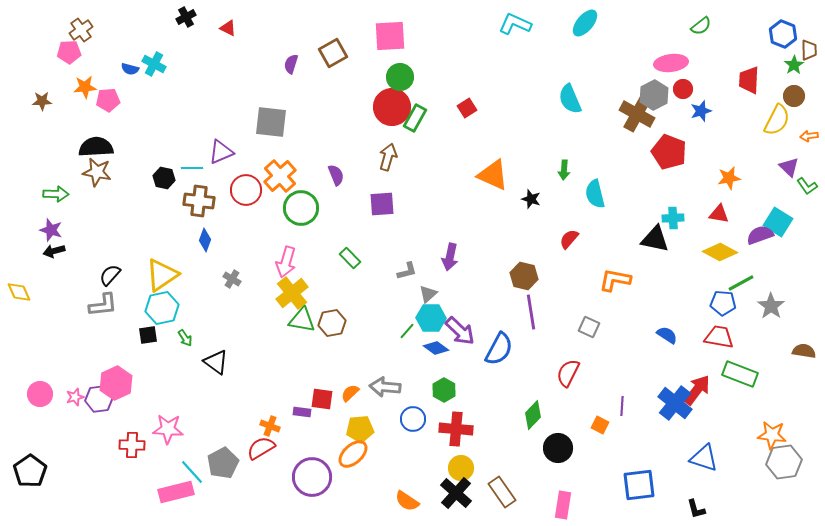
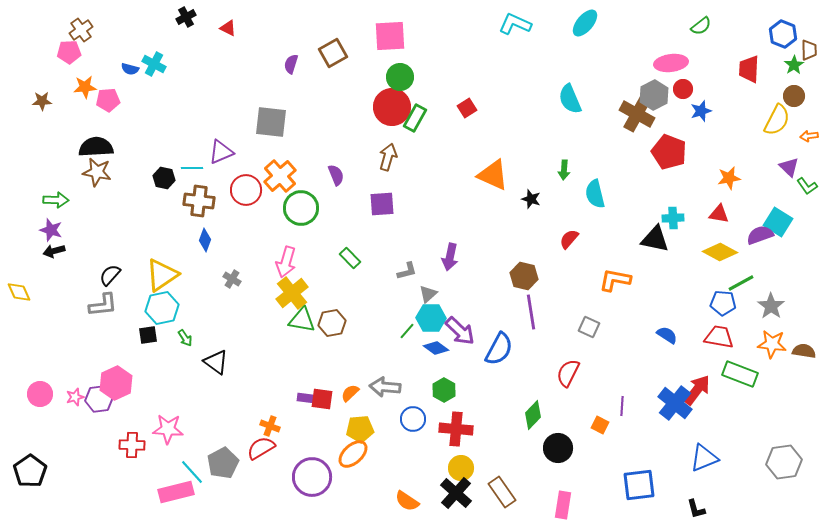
red trapezoid at (749, 80): moved 11 px up
green arrow at (56, 194): moved 6 px down
purple rectangle at (302, 412): moved 4 px right, 14 px up
orange star at (772, 435): moved 91 px up
blue triangle at (704, 458): rotated 40 degrees counterclockwise
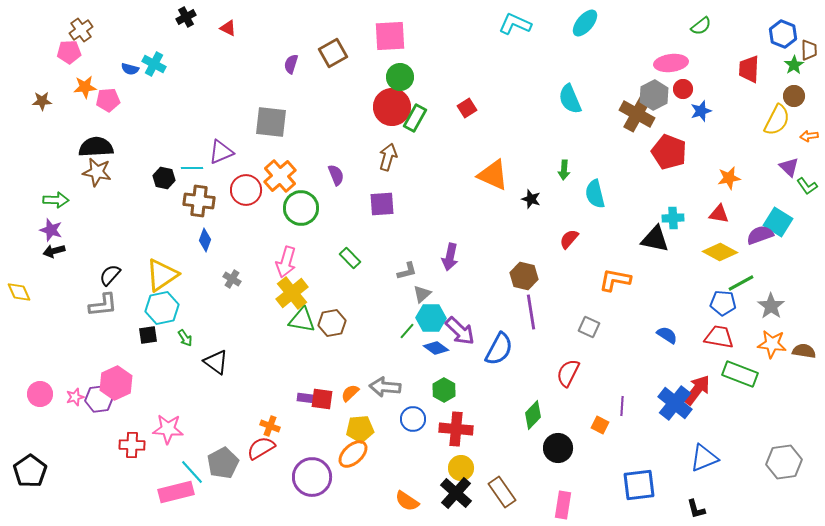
gray triangle at (428, 294): moved 6 px left
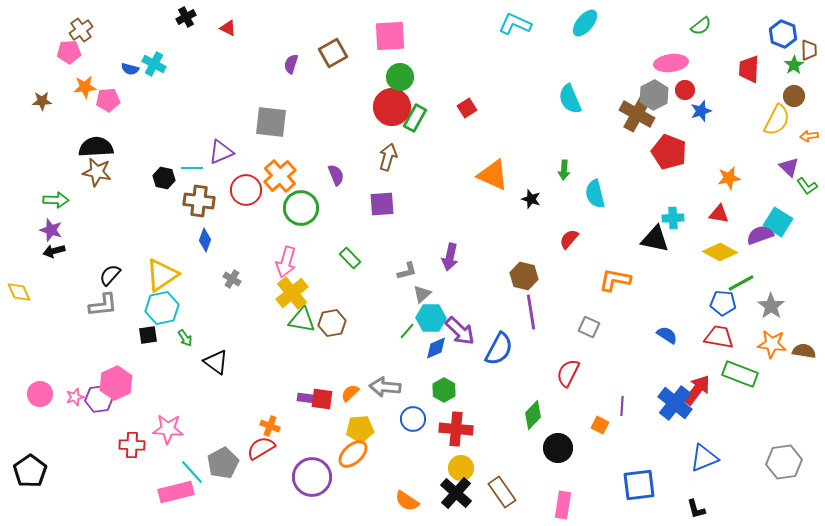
red circle at (683, 89): moved 2 px right, 1 px down
blue diamond at (436, 348): rotated 60 degrees counterclockwise
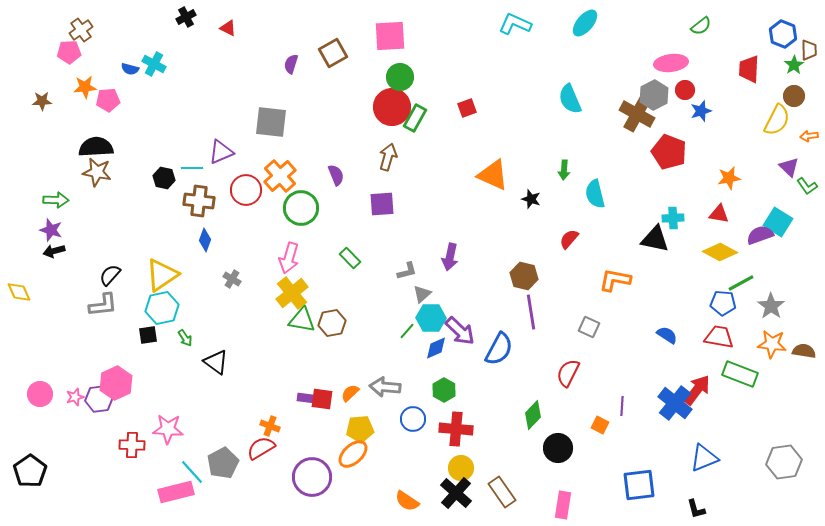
red square at (467, 108): rotated 12 degrees clockwise
pink arrow at (286, 262): moved 3 px right, 4 px up
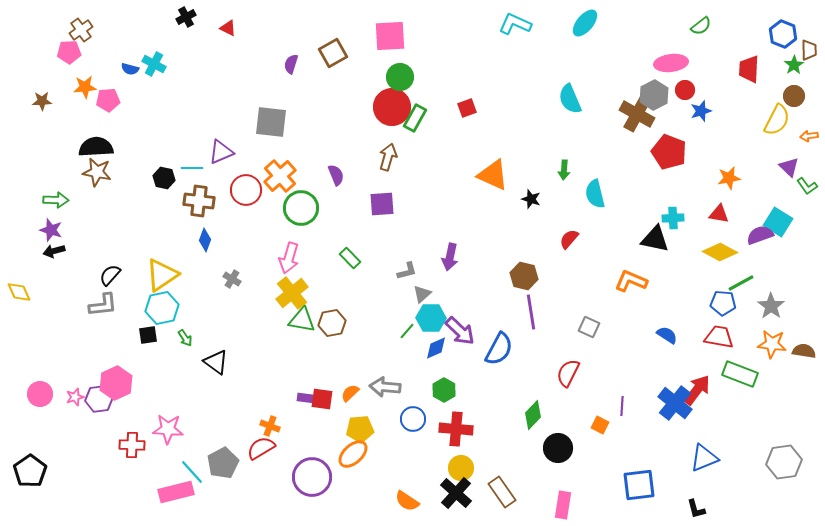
orange L-shape at (615, 280): moved 16 px right, 1 px down; rotated 12 degrees clockwise
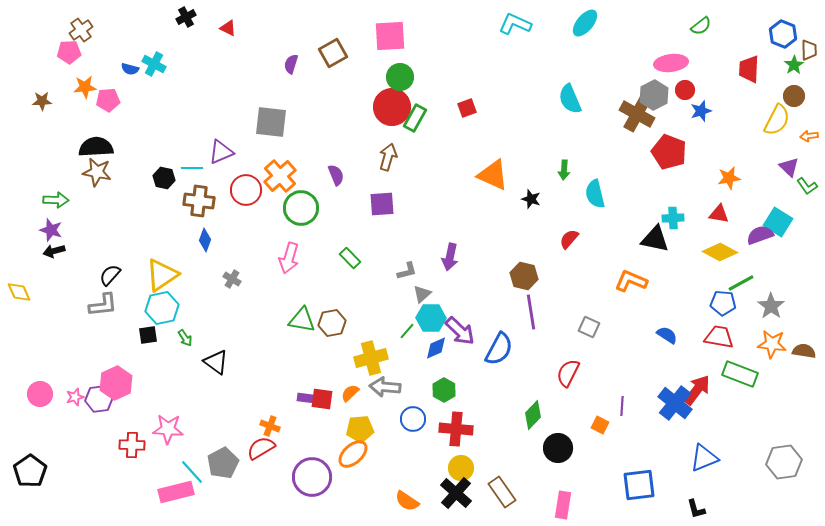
yellow cross at (292, 293): moved 79 px right, 65 px down; rotated 24 degrees clockwise
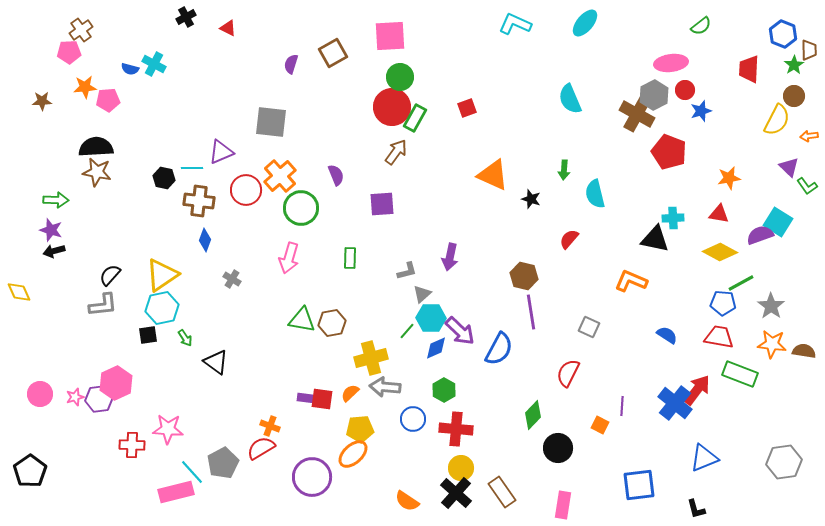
brown arrow at (388, 157): moved 8 px right, 5 px up; rotated 20 degrees clockwise
green rectangle at (350, 258): rotated 45 degrees clockwise
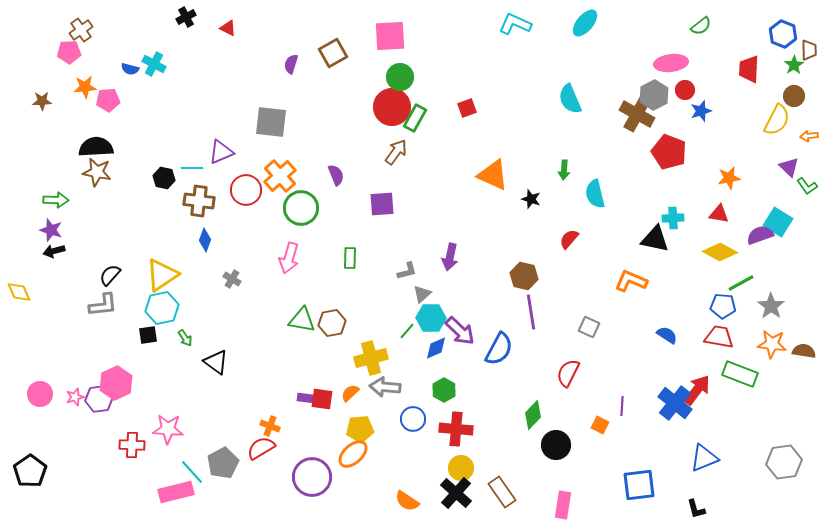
blue pentagon at (723, 303): moved 3 px down
black circle at (558, 448): moved 2 px left, 3 px up
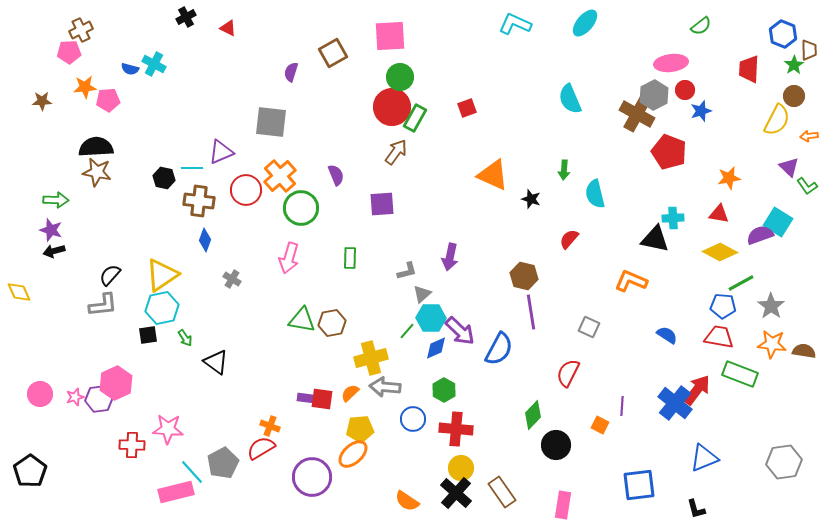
brown cross at (81, 30): rotated 10 degrees clockwise
purple semicircle at (291, 64): moved 8 px down
